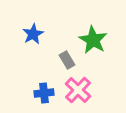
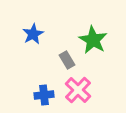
blue cross: moved 2 px down
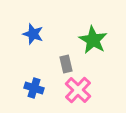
blue star: rotated 25 degrees counterclockwise
gray rectangle: moved 1 px left, 4 px down; rotated 18 degrees clockwise
blue cross: moved 10 px left, 7 px up; rotated 24 degrees clockwise
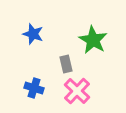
pink cross: moved 1 px left, 1 px down
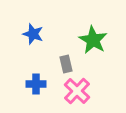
blue cross: moved 2 px right, 4 px up; rotated 18 degrees counterclockwise
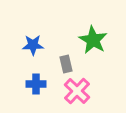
blue star: moved 11 px down; rotated 20 degrees counterclockwise
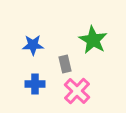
gray rectangle: moved 1 px left
blue cross: moved 1 px left
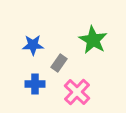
gray rectangle: moved 6 px left, 1 px up; rotated 48 degrees clockwise
pink cross: moved 1 px down
